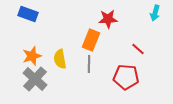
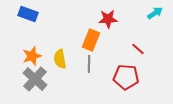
cyan arrow: rotated 140 degrees counterclockwise
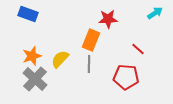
yellow semicircle: rotated 54 degrees clockwise
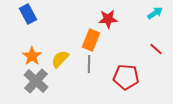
blue rectangle: rotated 42 degrees clockwise
red line: moved 18 px right
orange star: rotated 18 degrees counterclockwise
gray cross: moved 1 px right, 2 px down
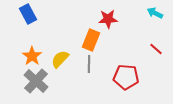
cyan arrow: rotated 119 degrees counterclockwise
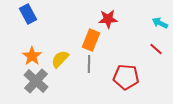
cyan arrow: moved 5 px right, 10 px down
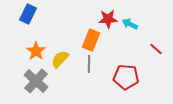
blue rectangle: rotated 54 degrees clockwise
cyan arrow: moved 30 px left, 1 px down
orange star: moved 4 px right, 5 px up
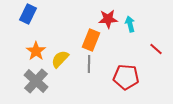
cyan arrow: rotated 49 degrees clockwise
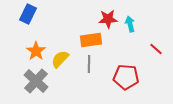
orange rectangle: rotated 60 degrees clockwise
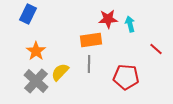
yellow semicircle: moved 13 px down
